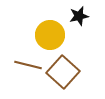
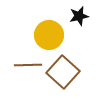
yellow circle: moved 1 px left
brown line: rotated 16 degrees counterclockwise
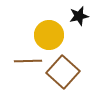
brown line: moved 4 px up
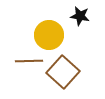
black star: moved 1 px right; rotated 24 degrees clockwise
brown line: moved 1 px right
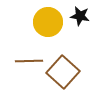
yellow circle: moved 1 px left, 13 px up
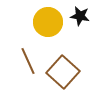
brown line: moved 1 px left; rotated 68 degrees clockwise
